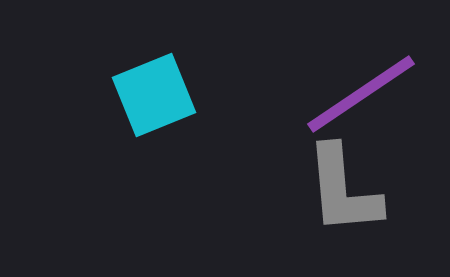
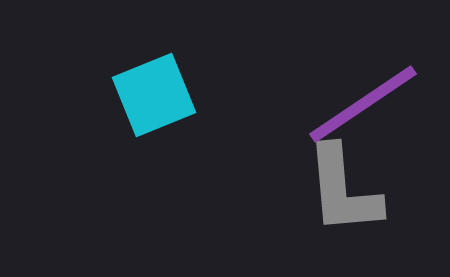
purple line: moved 2 px right, 10 px down
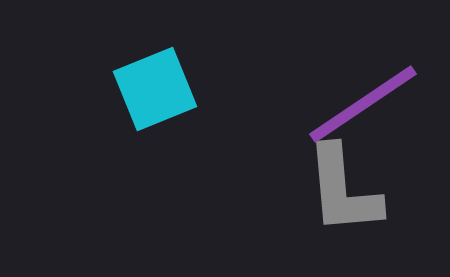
cyan square: moved 1 px right, 6 px up
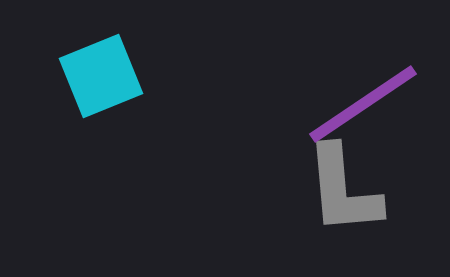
cyan square: moved 54 px left, 13 px up
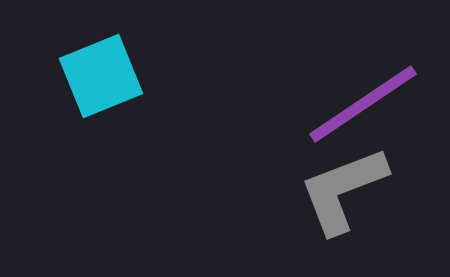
gray L-shape: rotated 74 degrees clockwise
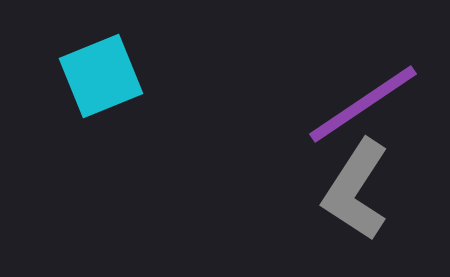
gray L-shape: moved 13 px right; rotated 36 degrees counterclockwise
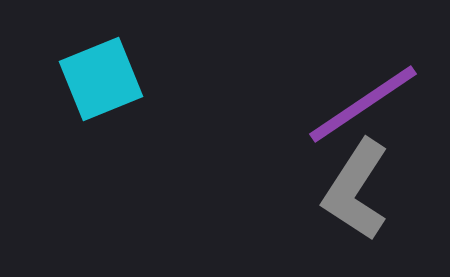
cyan square: moved 3 px down
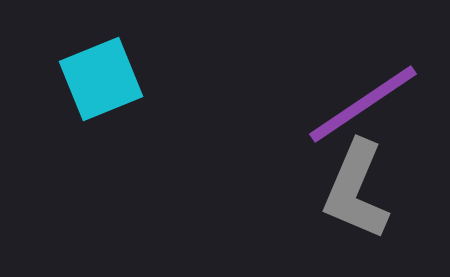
gray L-shape: rotated 10 degrees counterclockwise
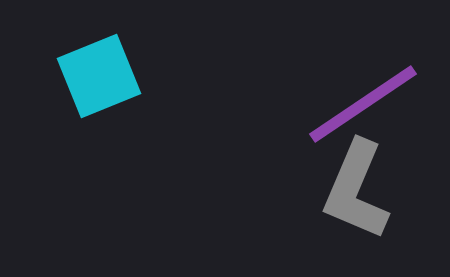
cyan square: moved 2 px left, 3 px up
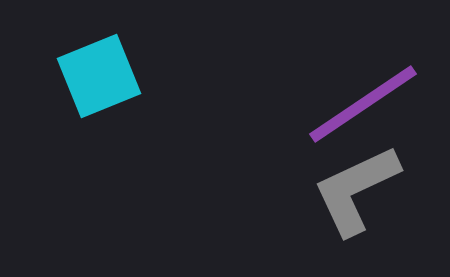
gray L-shape: rotated 42 degrees clockwise
